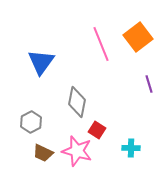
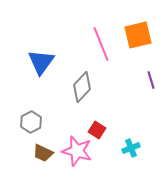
orange square: moved 2 px up; rotated 24 degrees clockwise
purple line: moved 2 px right, 4 px up
gray diamond: moved 5 px right, 15 px up; rotated 32 degrees clockwise
cyan cross: rotated 24 degrees counterclockwise
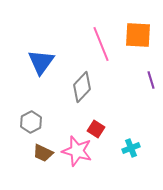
orange square: rotated 16 degrees clockwise
red square: moved 1 px left, 1 px up
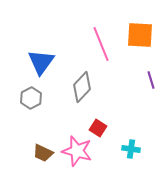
orange square: moved 2 px right
gray hexagon: moved 24 px up
red square: moved 2 px right, 1 px up
cyan cross: moved 1 px down; rotated 30 degrees clockwise
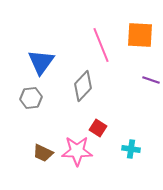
pink line: moved 1 px down
purple line: rotated 54 degrees counterclockwise
gray diamond: moved 1 px right, 1 px up
gray hexagon: rotated 20 degrees clockwise
pink star: rotated 16 degrees counterclockwise
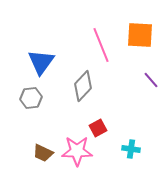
purple line: rotated 30 degrees clockwise
red square: rotated 30 degrees clockwise
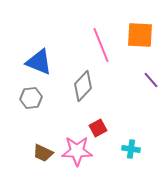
blue triangle: moved 2 px left; rotated 44 degrees counterclockwise
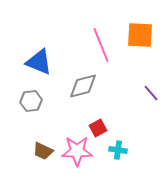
purple line: moved 13 px down
gray diamond: rotated 32 degrees clockwise
gray hexagon: moved 3 px down
cyan cross: moved 13 px left, 1 px down
brown trapezoid: moved 2 px up
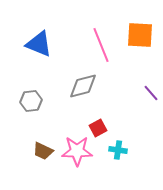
blue triangle: moved 18 px up
